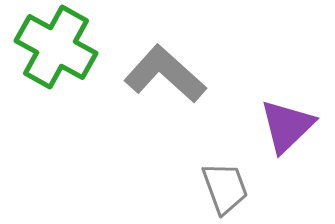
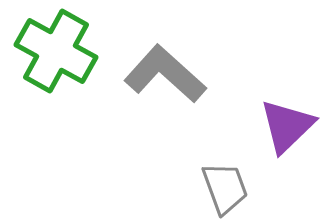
green cross: moved 4 px down
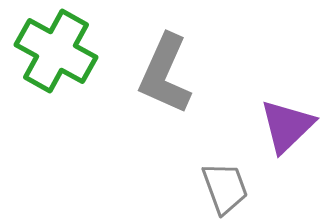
gray L-shape: rotated 108 degrees counterclockwise
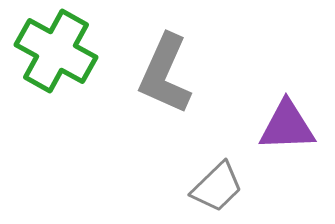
purple triangle: rotated 42 degrees clockwise
gray trapezoid: moved 8 px left, 1 px up; rotated 66 degrees clockwise
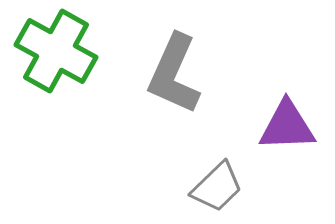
gray L-shape: moved 9 px right
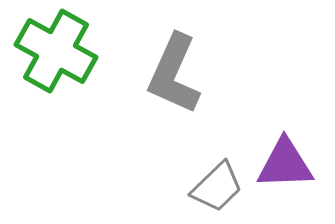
purple triangle: moved 2 px left, 38 px down
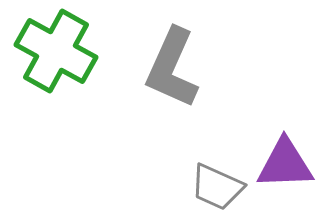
gray L-shape: moved 2 px left, 6 px up
gray trapezoid: rotated 68 degrees clockwise
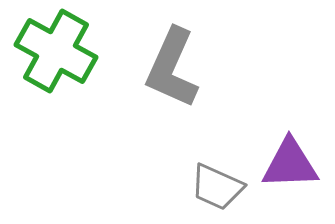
purple triangle: moved 5 px right
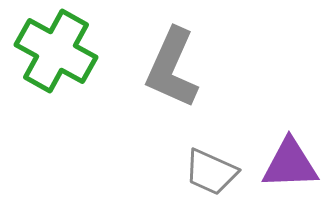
gray trapezoid: moved 6 px left, 15 px up
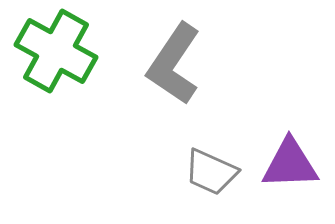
gray L-shape: moved 2 px right, 4 px up; rotated 10 degrees clockwise
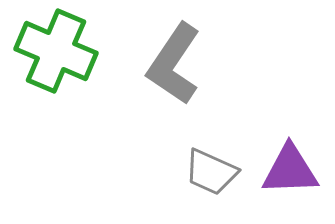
green cross: rotated 6 degrees counterclockwise
purple triangle: moved 6 px down
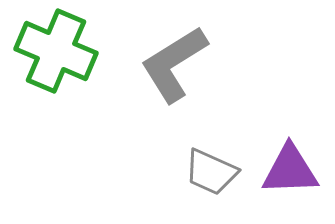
gray L-shape: rotated 24 degrees clockwise
